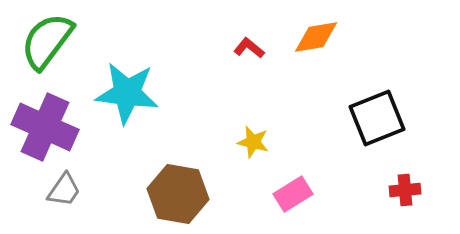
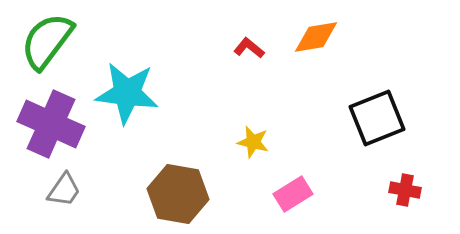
purple cross: moved 6 px right, 3 px up
red cross: rotated 16 degrees clockwise
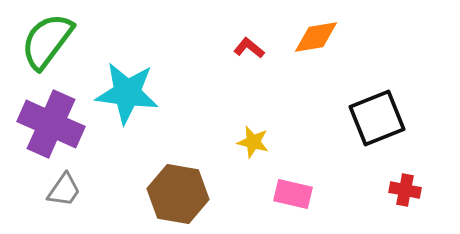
pink rectangle: rotated 45 degrees clockwise
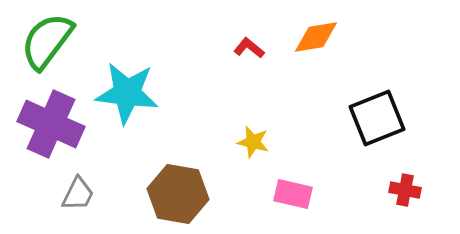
gray trapezoid: moved 14 px right, 4 px down; rotated 9 degrees counterclockwise
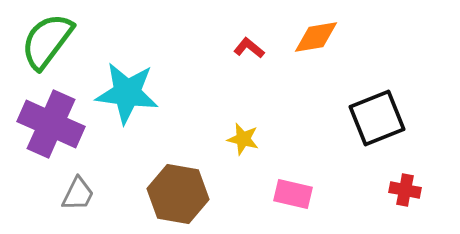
yellow star: moved 10 px left, 3 px up
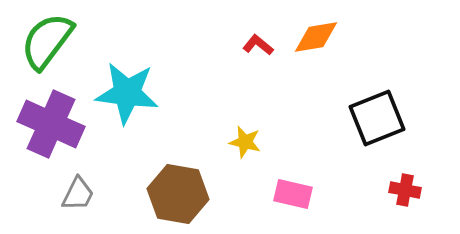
red L-shape: moved 9 px right, 3 px up
yellow star: moved 2 px right, 3 px down
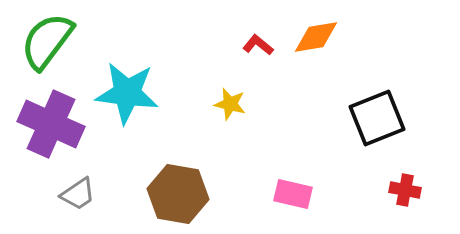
yellow star: moved 15 px left, 38 px up
gray trapezoid: rotated 30 degrees clockwise
